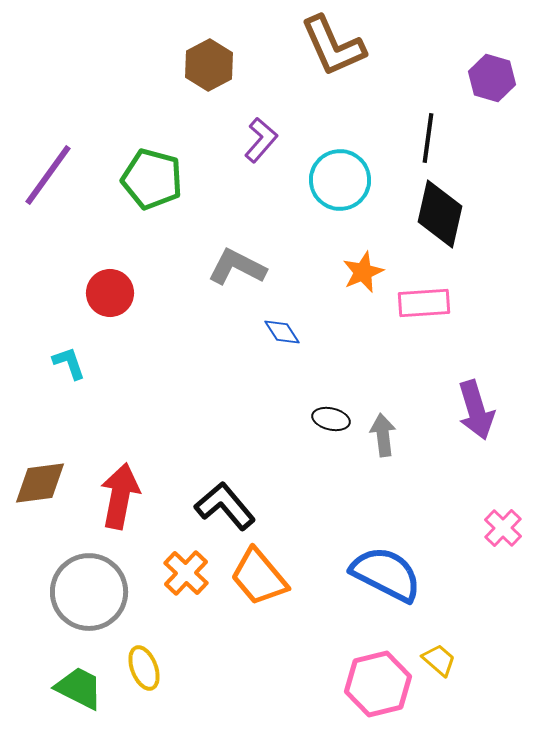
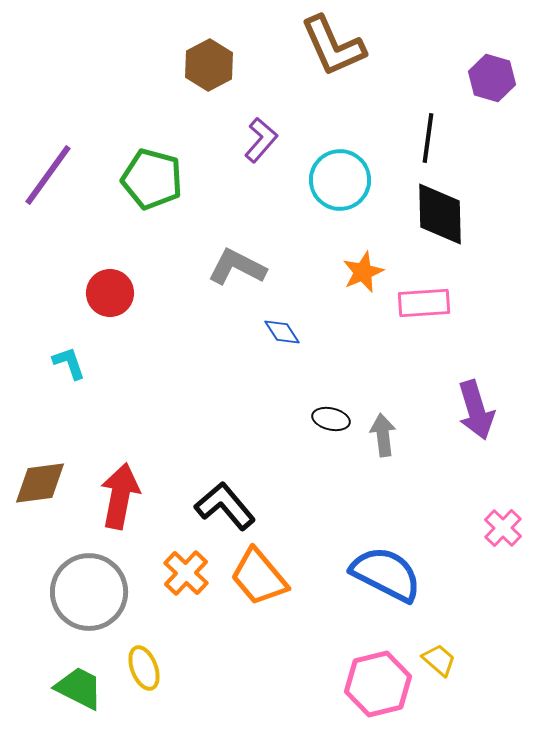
black diamond: rotated 14 degrees counterclockwise
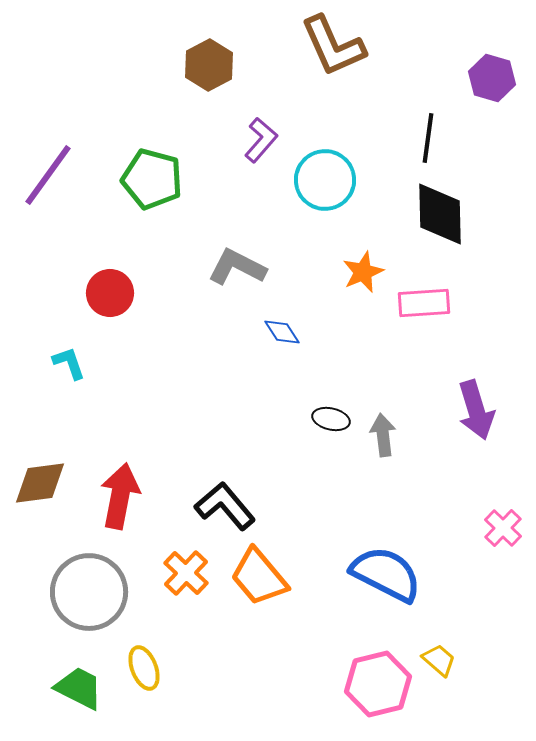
cyan circle: moved 15 px left
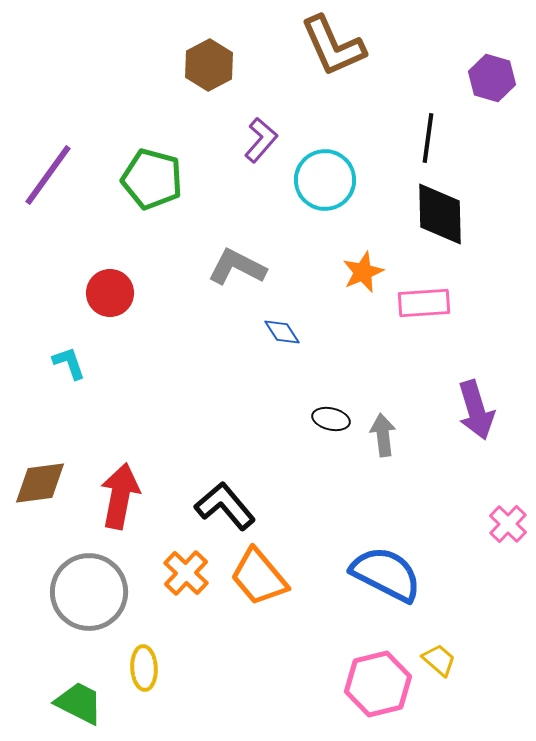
pink cross: moved 5 px right, 4 px up
yellow ellipse: rotated 18 degrees clockwise
green trapezoid: moved 15 px down
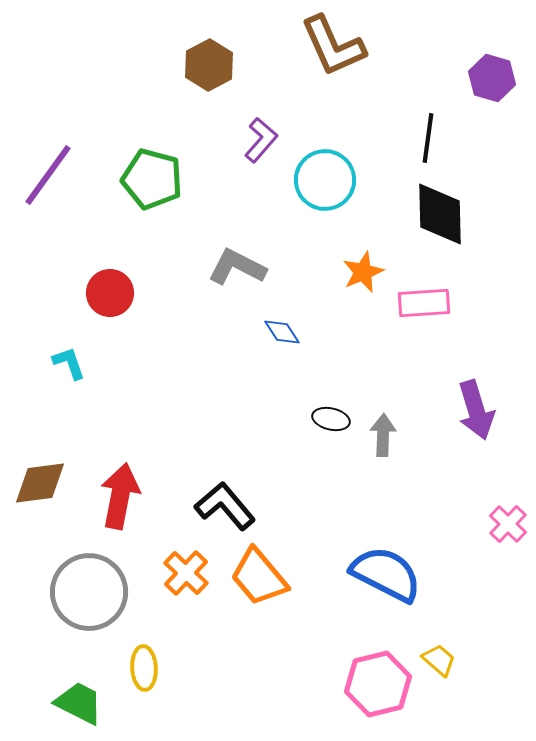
gray arrow: rotated 9 degrees clockwise
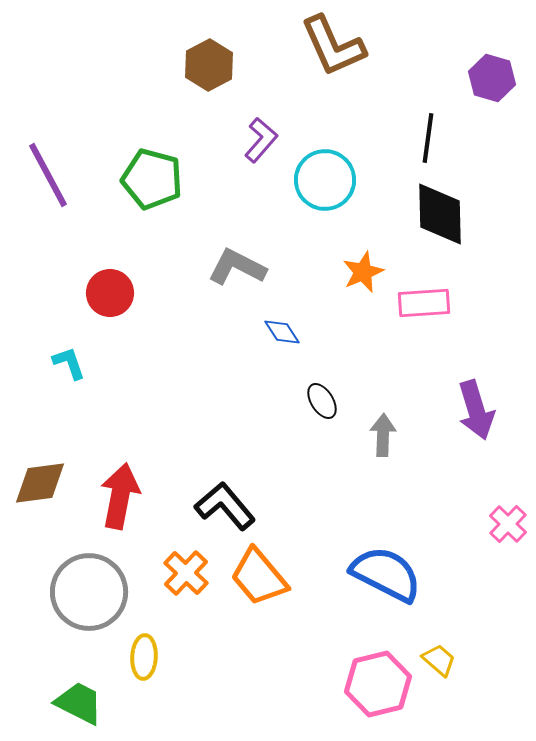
purple line: rotated 64 degrees counterclockwise
black ellipse: moved 9 px left, 18 px up; rotated 45 degrees clockwise
yellow ellipse: moved 11 px up; rotated 6 degrees clockwise
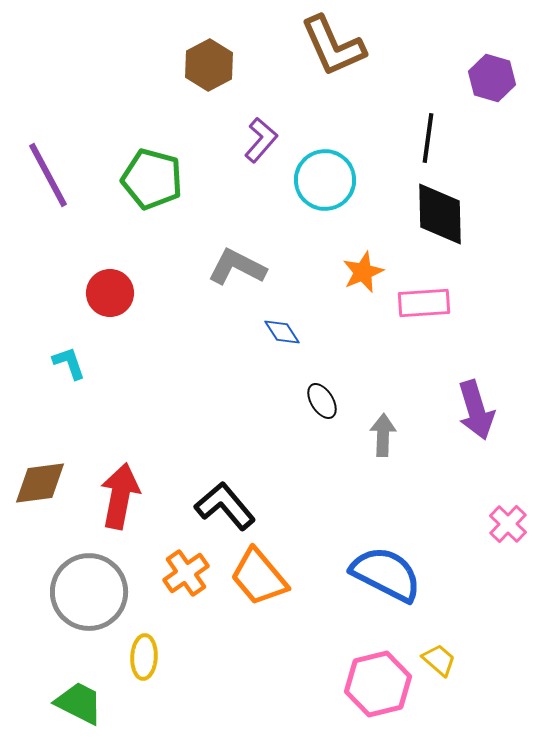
orange cross: rotated 12 degrees clockwise
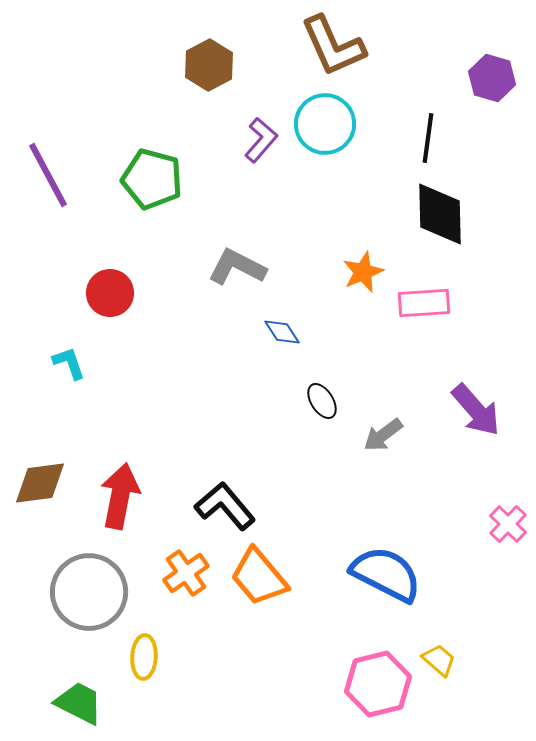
cyan circle: moved 56 px up
purple arrow: rotated 24 degrees counterclockwise
gray arrow: rotated 129 degrees counterclockwise
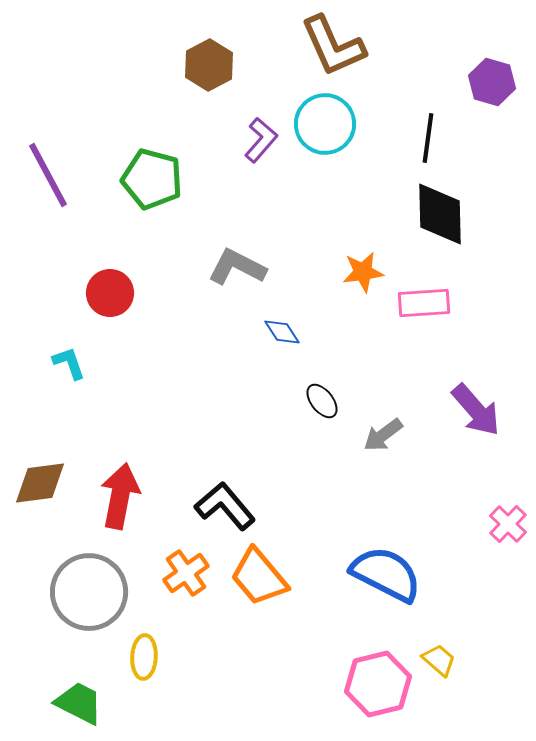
purple hexagon: moved 4 px down
orange star: rotated 15 degrees clockwise
black ellipse: rotated 6 degrees counterclockwise
